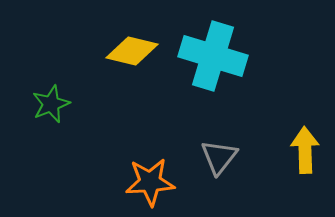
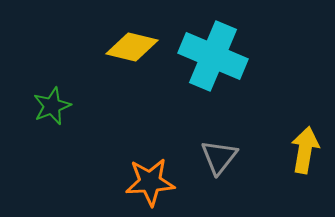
yellow diamond: moved 4 px up
cyan cross: rotated 6 degrees clockwise
green star: moved 1 px right, 2 px down
yellow arrow: rotated 12 degrees clockwise
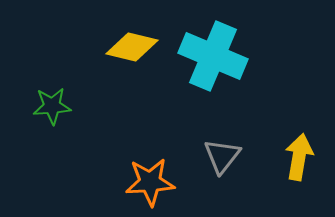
green star: rotated 18 degrees clockwise
yellow arrow: moved 6 px left, 7 px down
gray triangle: moved 3 px right, 1 px up
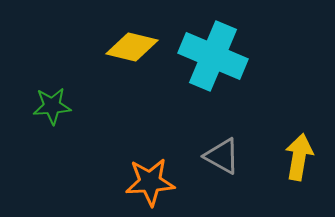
gray triangle: rotated 39 degrees counterclockwise
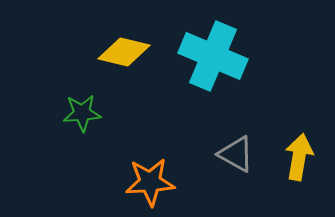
yellow diamond: moved 8 px left, 5 px down
green star: moved 30 px right, 7 px down
gray triangle: moved 14 px right, 2 px up
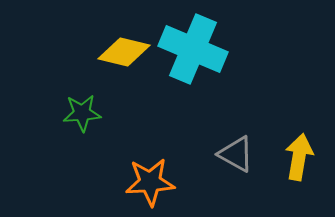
cyan cross: moved 20 px left, 7 px up
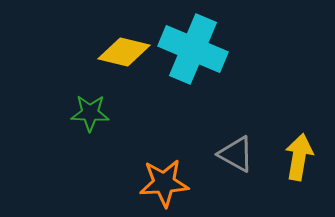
green star: moved 8 px right; rotated 6 degrees clockwise
orange star: moved 14 px right, 1 px down
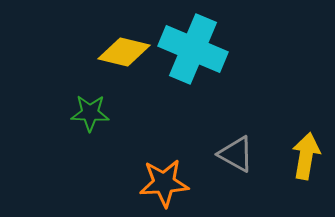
yellow arrow: moved 7 px right, 1 px up
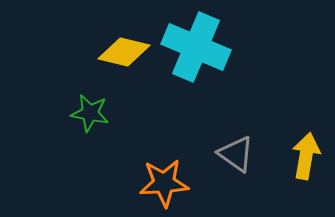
cyan cross: moved 3 px right, 2 px up
green star: rotated 9 degrees clockwise
gray triangle: rotated 6 degrees clockwise
